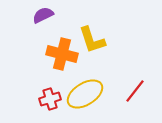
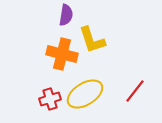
purple semicircle: moved 23 px right; rotated 125 degrees clockwise
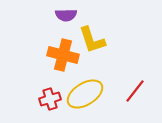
purple semicircle: rotated 80 degrees clockwise
orange cross: moved 1 px right, 1 px down
